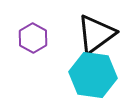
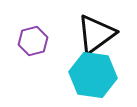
purple hexagon: moved 3 px down; rotated 16 degrees clockwise
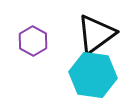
purple hexagon: rotated 16 degrees counterclockwise
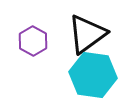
black triangle: moved 9 px left
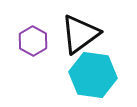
black triangle: moved 7 px left
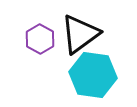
purple hexagon: moved 7 px right, 2 px up
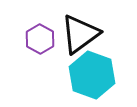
cyan hexagon: moved 1 px left; rotated 12 degrees clockwise
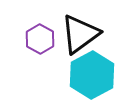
cyan hexagon: rotated 12 degrees clockwise
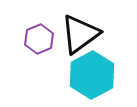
purple hexagon: moved 1 px left; rotated 8 degrees clockwise
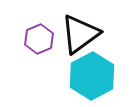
cyan hexagon: moved 1 px down
